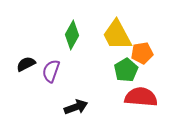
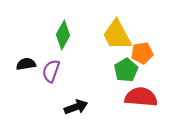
green diamond: moved 9 px left
black semicircle: rotated 18 degrees clockwise
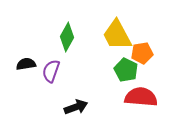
green diamond: moved 4 px right, 2 px down
green pentagon: rotated 15 degrees counterclockwise
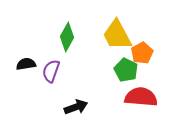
orange pentagon: rotated 20 degrees counterclockwise
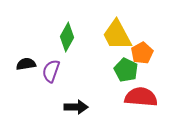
black arrow: rotated 20 degrees clockwise
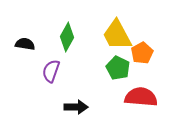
black semicircle: moved 1 px left, 20 px up; rotated 18 degrees clockwise
green pentagon: moved 8 px left, 2 px up
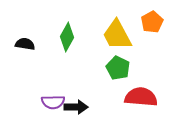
orange pentagon: moved 10 px right, 31 px up
purple semicircle: moved 2 px right, 31 px down; rotated 110 degrees counterclockwise
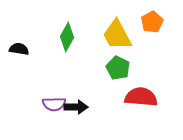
black semicircle: moved 6 px left, 5 px down
purple semicircle: moved 1 px right, 2 px down
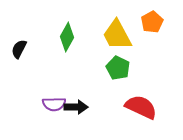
black semicircle: rotated 72 degrees counterclockwise
red semicircle: moved 10 px down; rotated 20 degrees clockwise
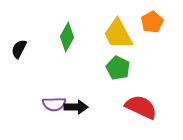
yellow trapezoid: moved 1 px right, 1 px up
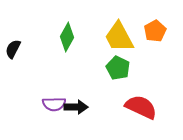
orange pentagon: moved 3 px right, 9 px down
yellow trapezoid: moved 1 px right, 3 px down
black semicircle: moved 6 px left
